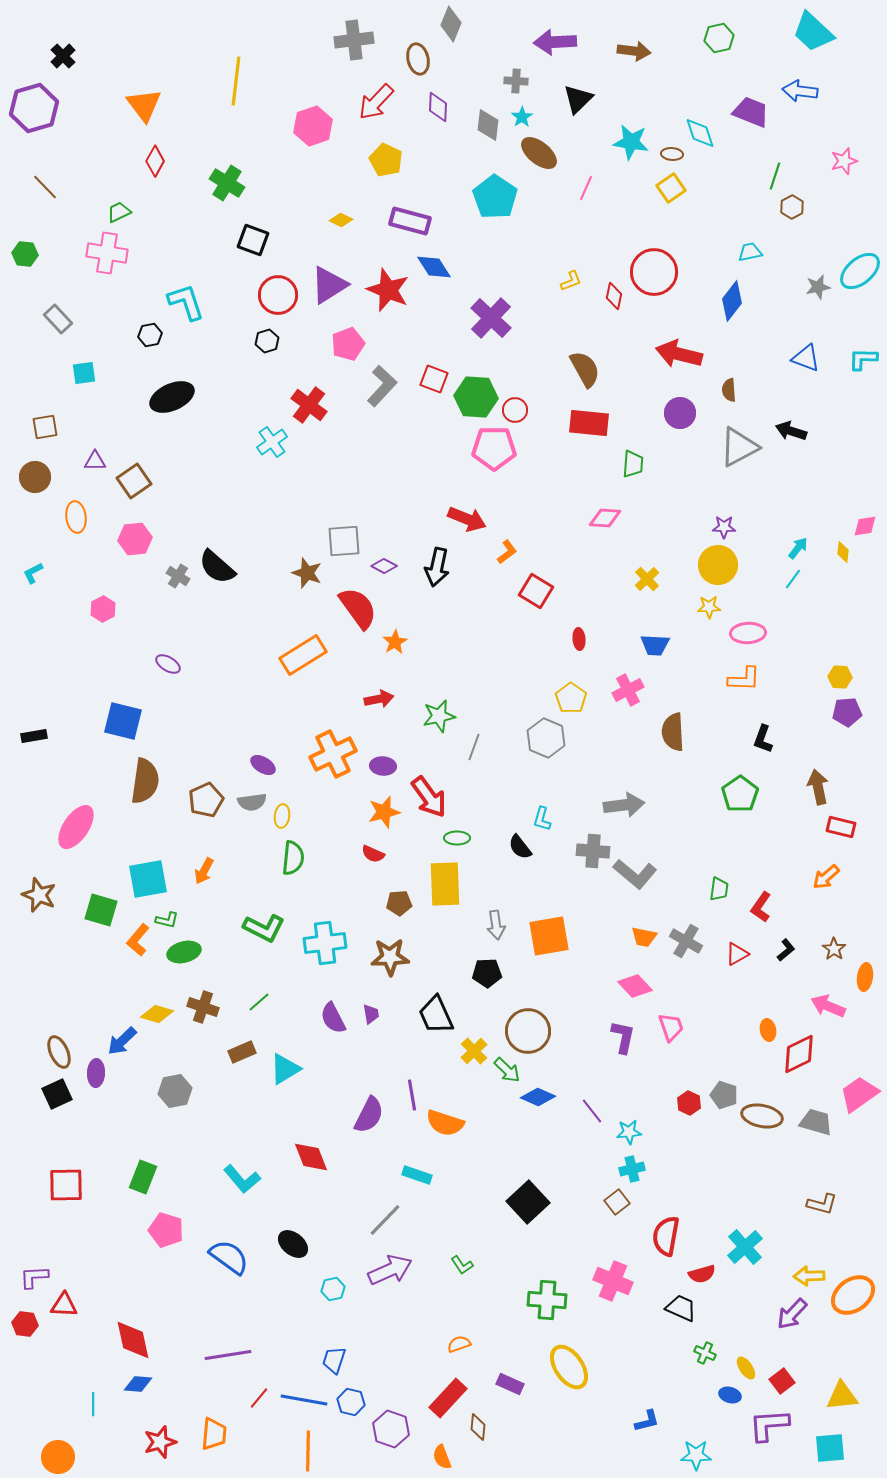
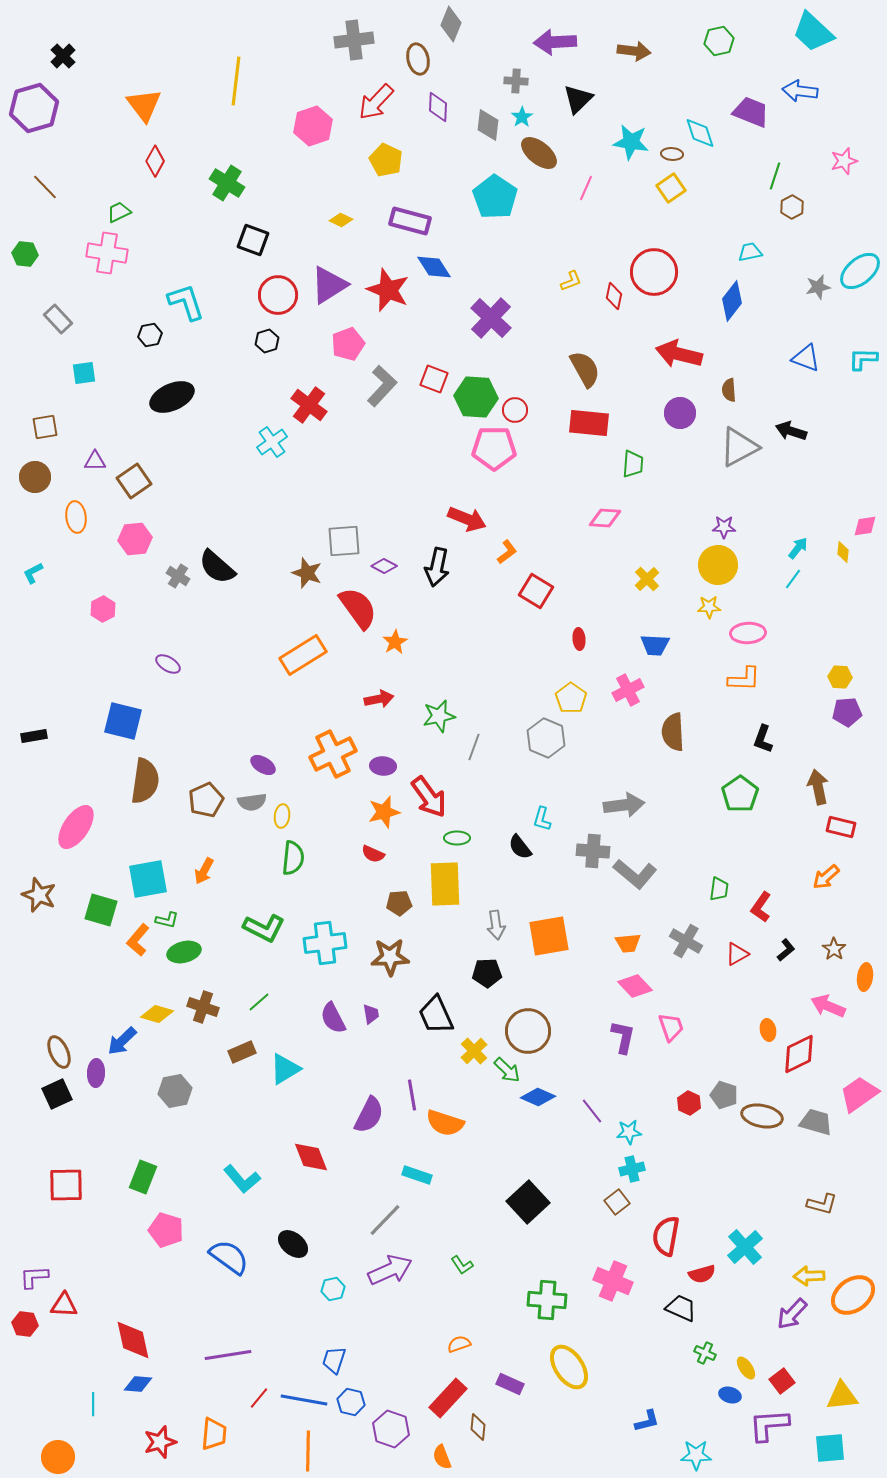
green hexagon at (719, 38): moved 3 px down
orange trapezoid at (644, 937): moved 16 px left, 6 px down; rotated 16 degrees counterclockwise
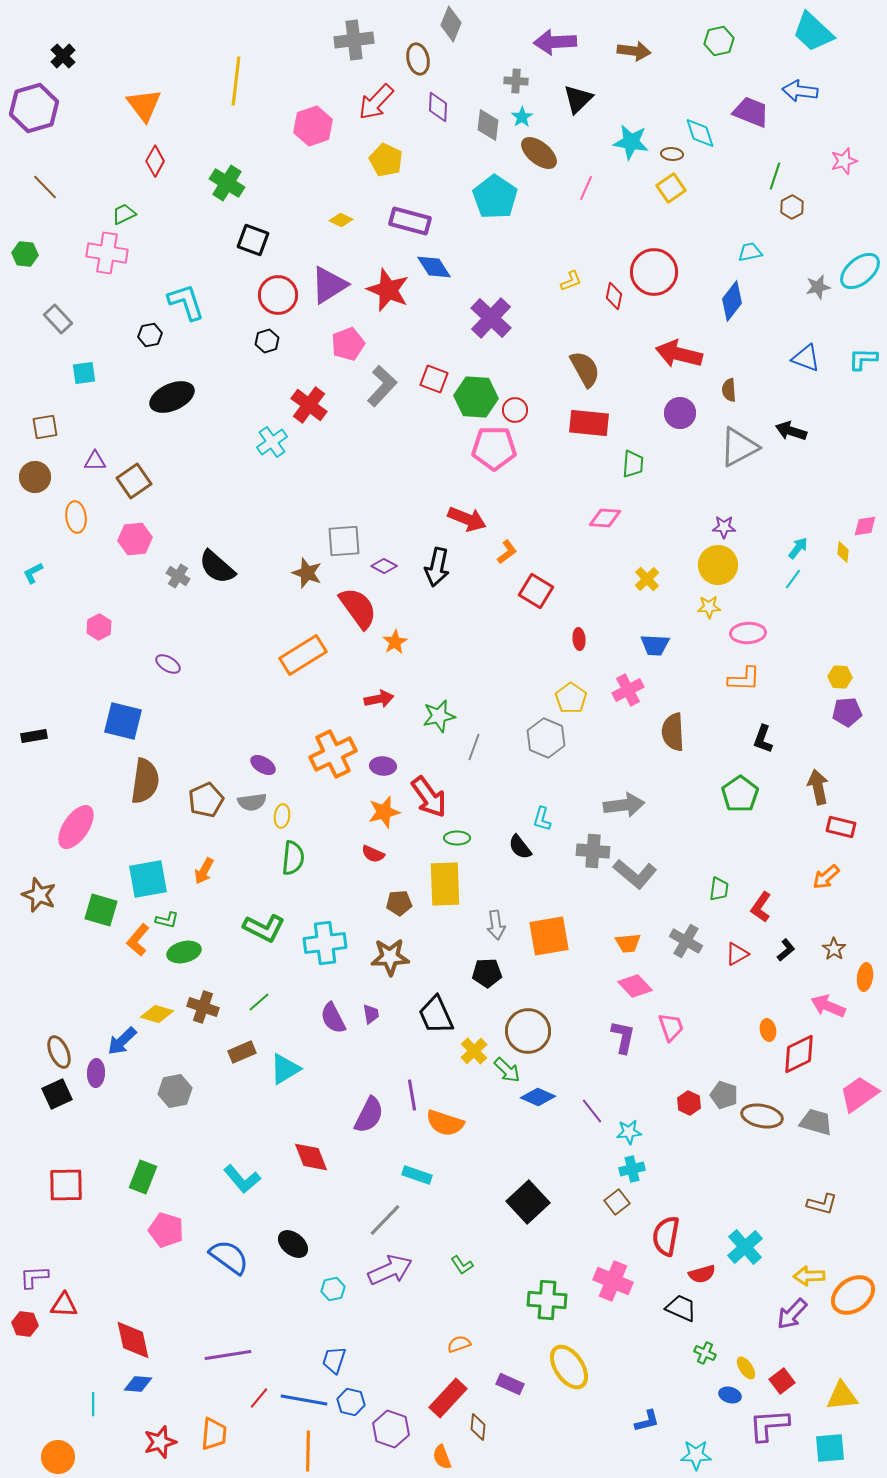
green trapezoid at (119, 212): moved 5 px right, 2 px down
pink hexagon at (103, 609): moved 4 px left, 18 px down
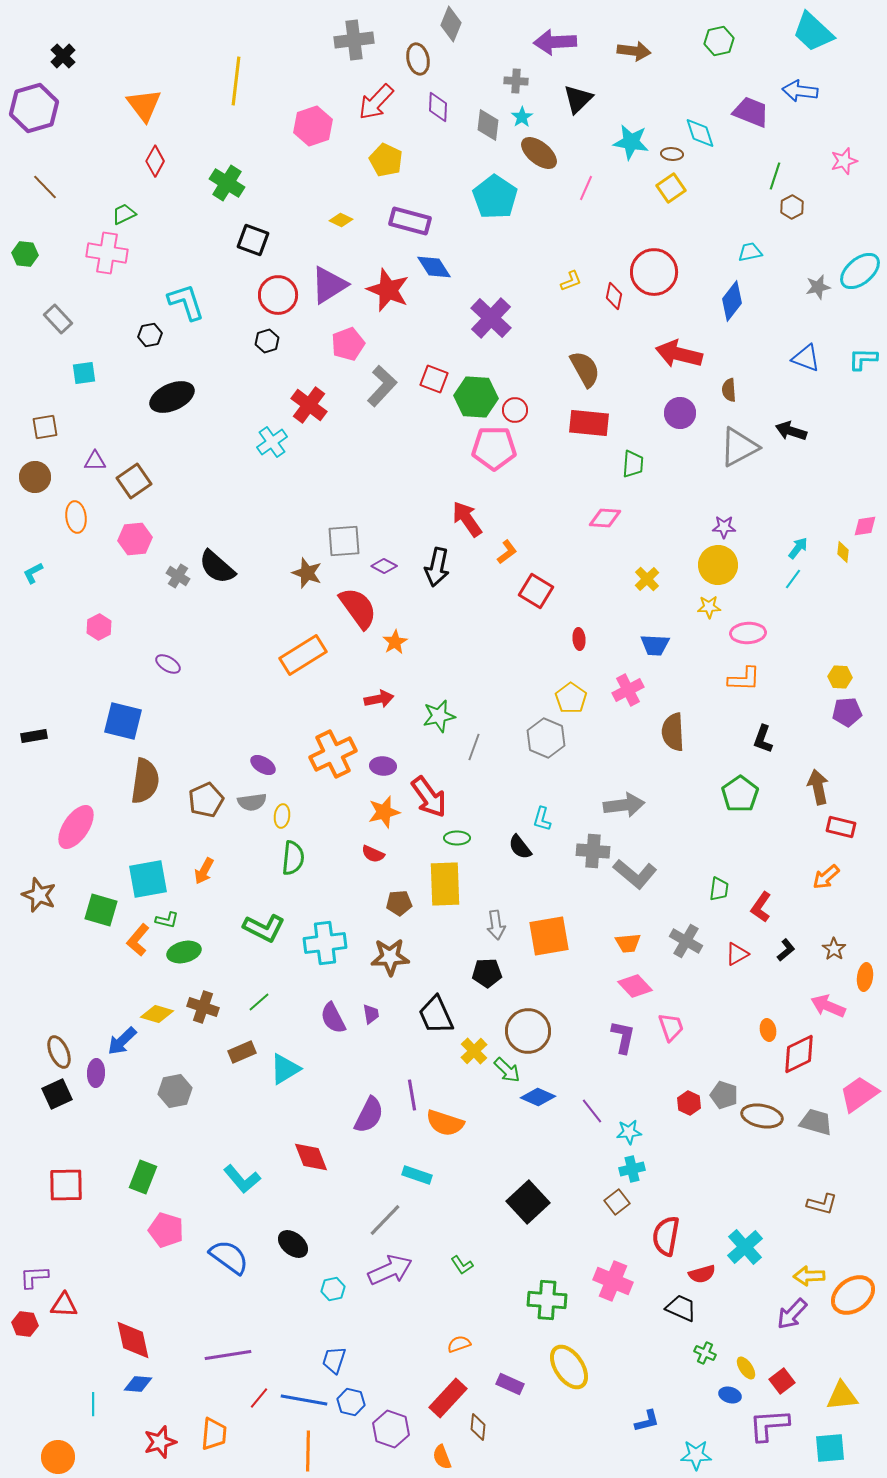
red arrow at (467, 519): rotated 147 degrees counterclockwise
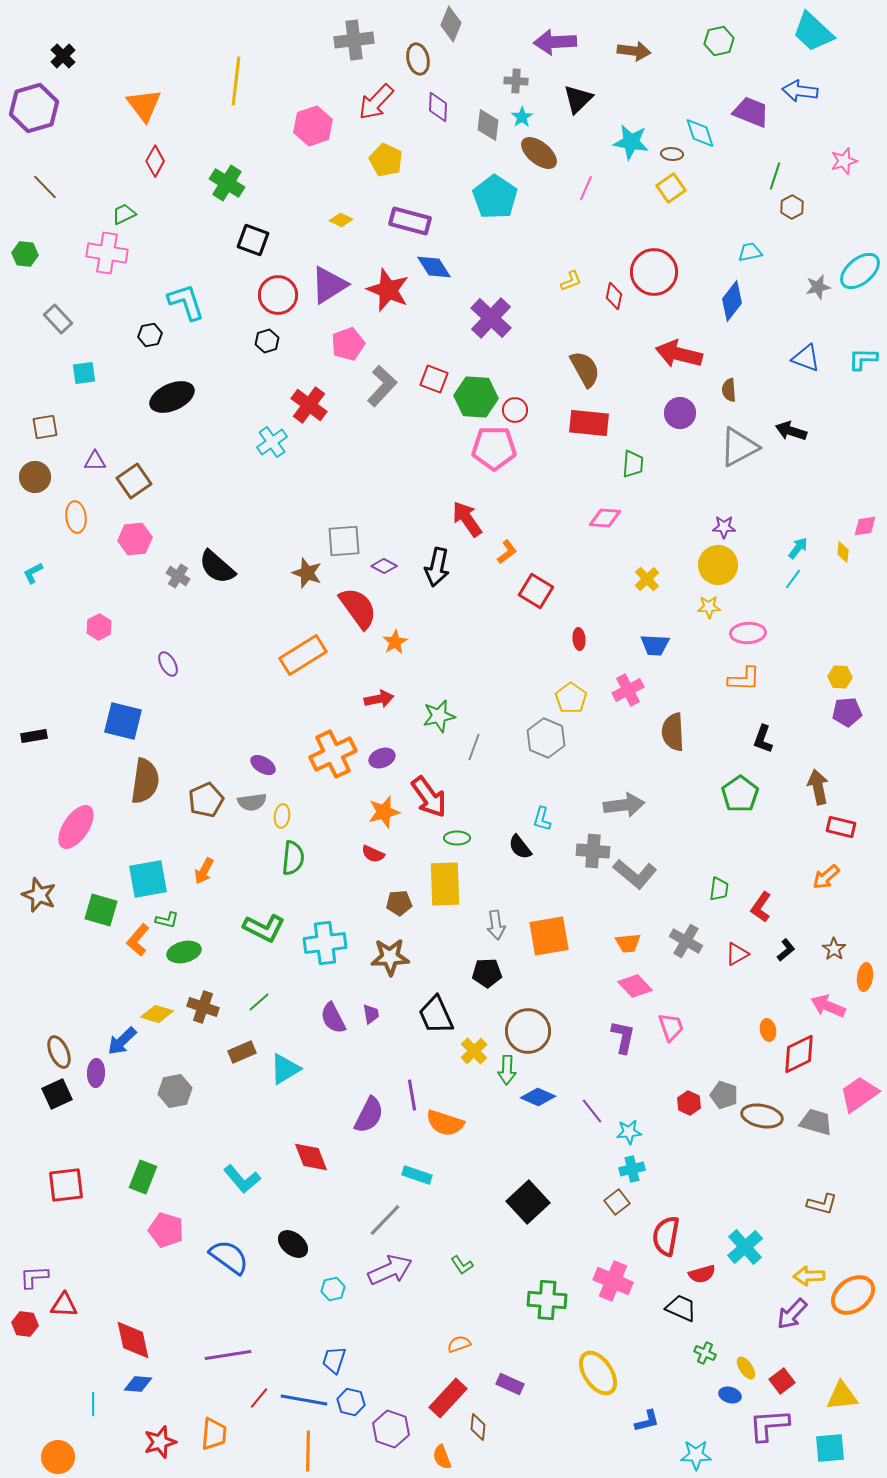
purple ellipse at (168, 664): rotated 30 degrees clockwise
purple ellipse at (383, 766): moved 1 px left, 8 px up; rotated 25 degrees counterclockwise
green arrow at (507, 1070): rotated 48 degrees clockwise
red square at (66, 1185): rotated 6 degrees counterclockwise
yellow ellipse at (569, 1367): moved 29 px right, 6 px down
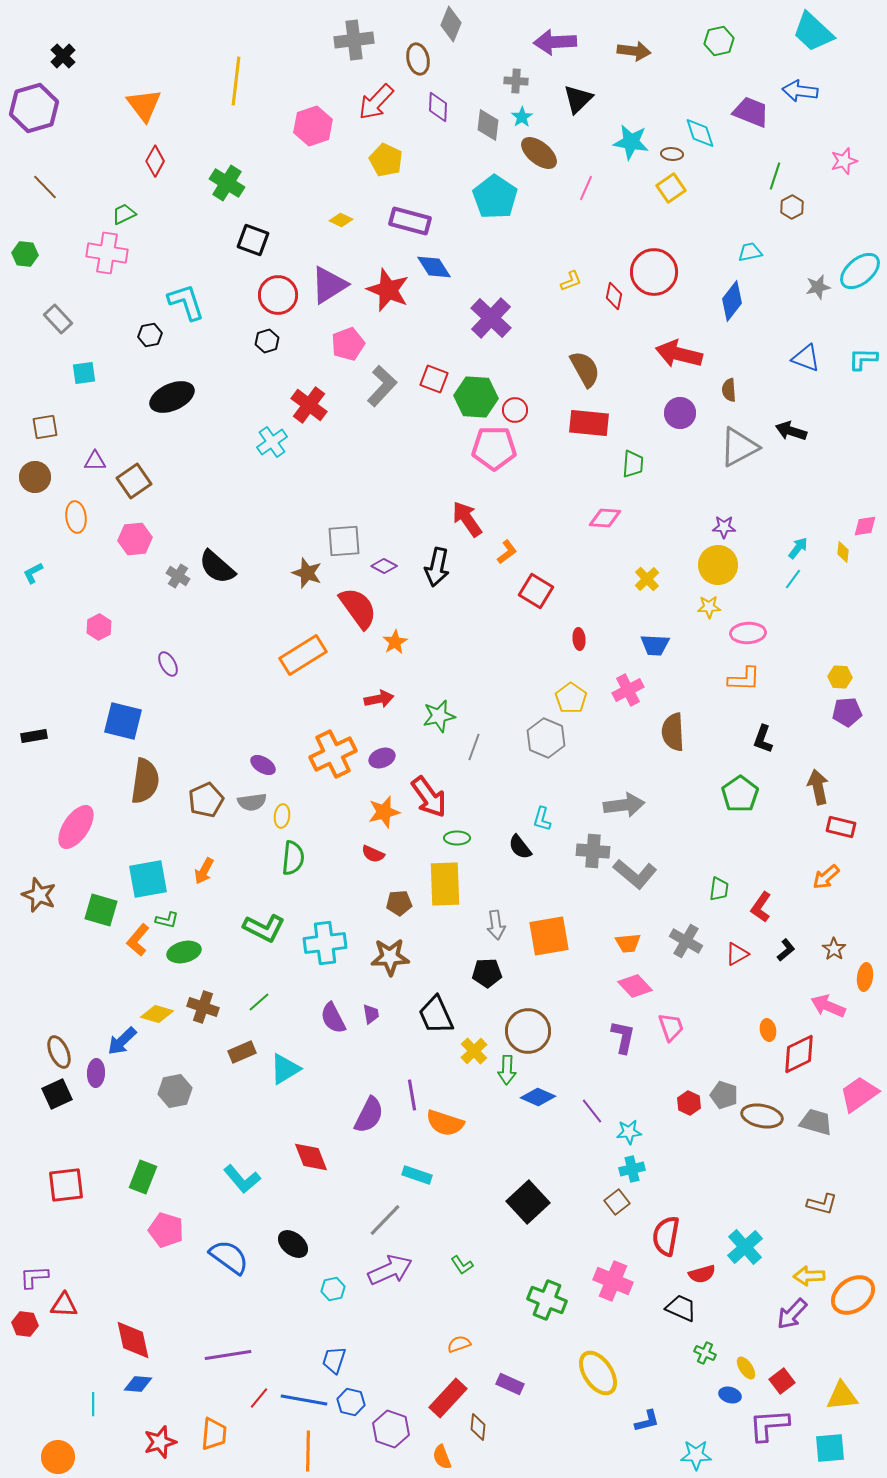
green cross at (547, 1300): rotated 18 degrees clockwise
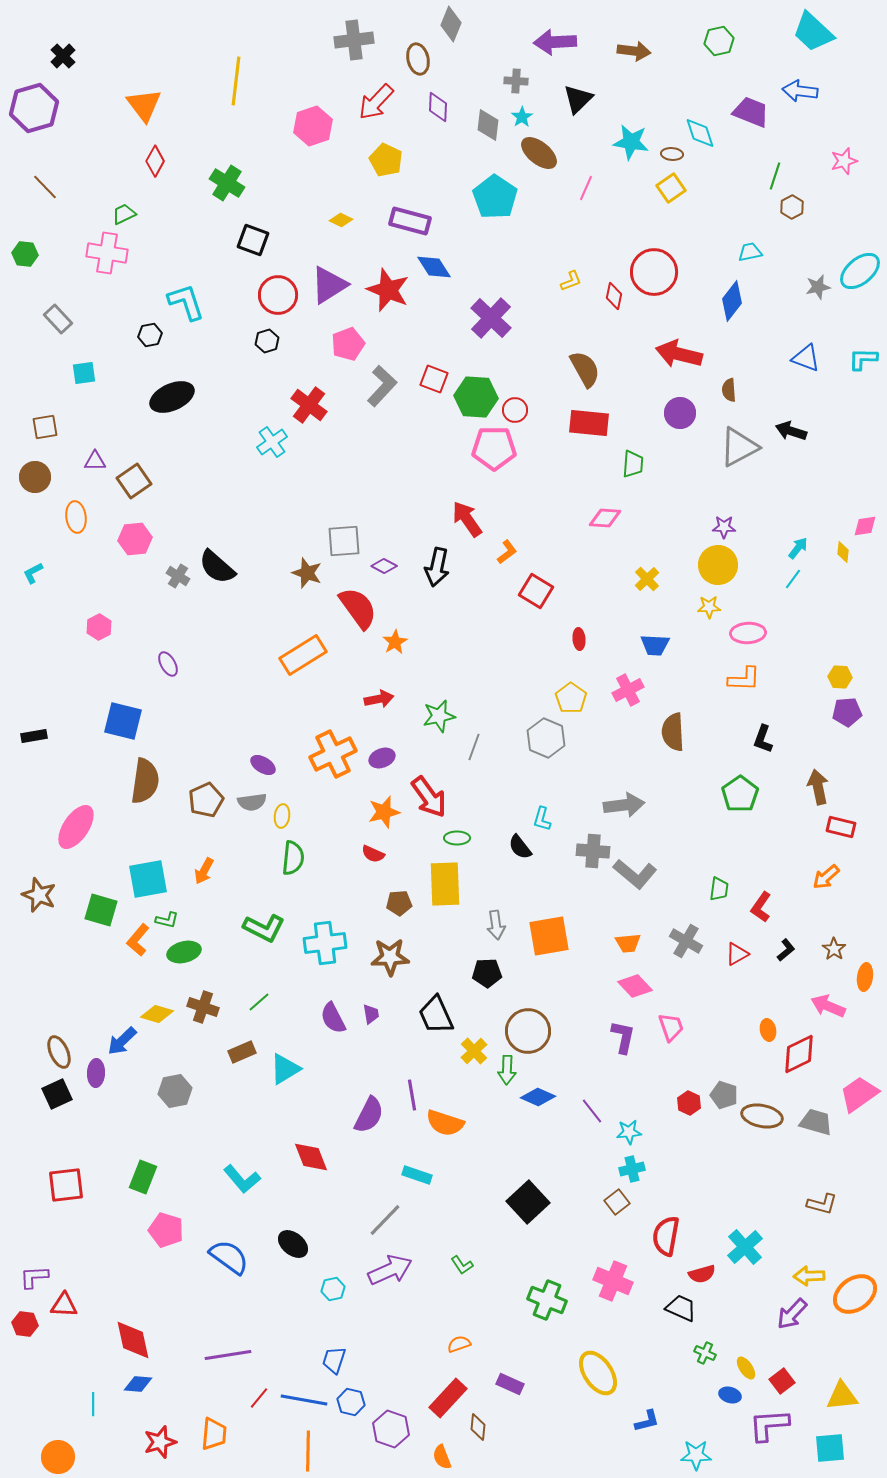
orange ellipse at (853, 1295): moved 2 px right, 1 px up
